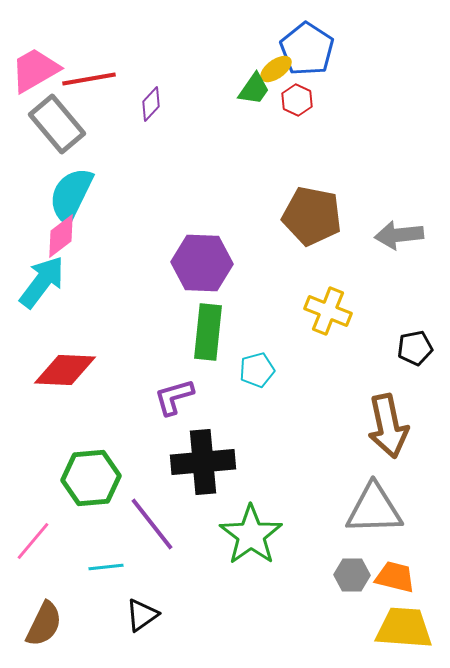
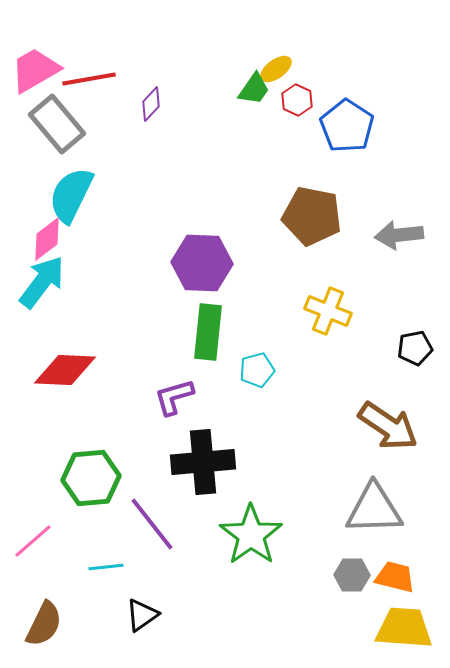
blue pentagon: moved 40 px right, 77 px down
pink diamond: moved 14 px left, 3 px down
brown arrow: rotated 44 degrees counterclockwise
pink line: rotated 9 degrees clockwise
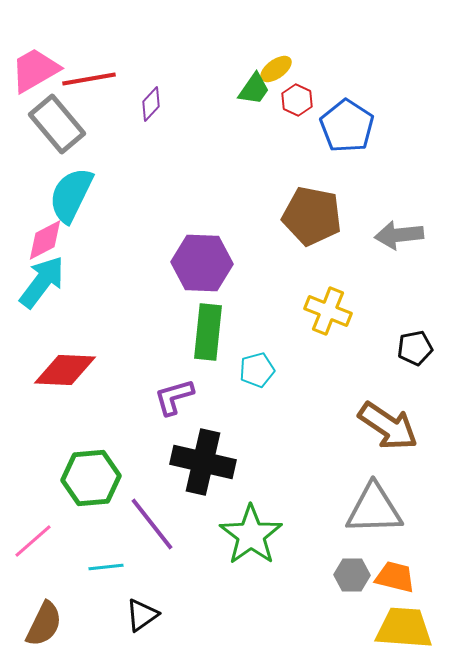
pink diamond: moved 2 px left, 1 px down; rotated 9 degrees clockwise
black cross: rotated 18 degrees clockwise
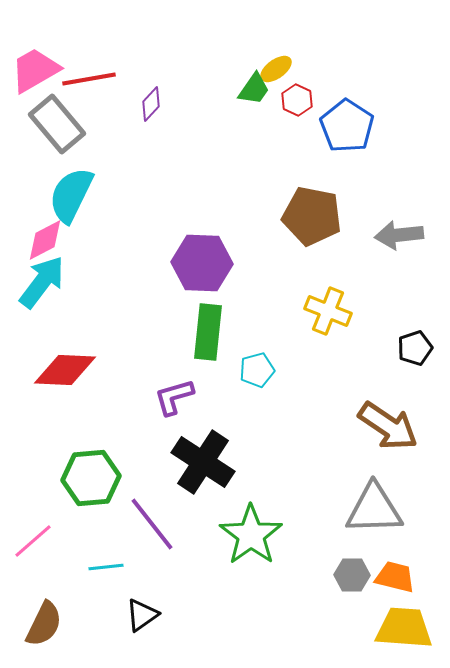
black pentagon: rotated 8 degrees counterclockwise
black cross: rotated 20 degrees clockwise
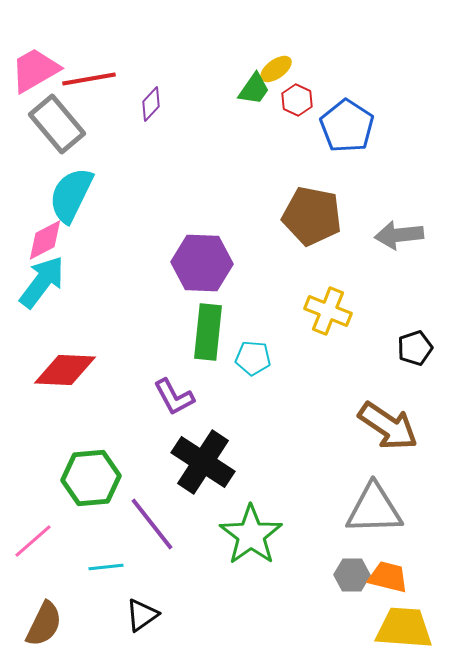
cyan pentagon: moved 4 px left, 12 px up; rotated 20 degrees clockwise
purple L-shape: rotated 102 degrees counterclockwise
orange trapezoid: moved 7 px left
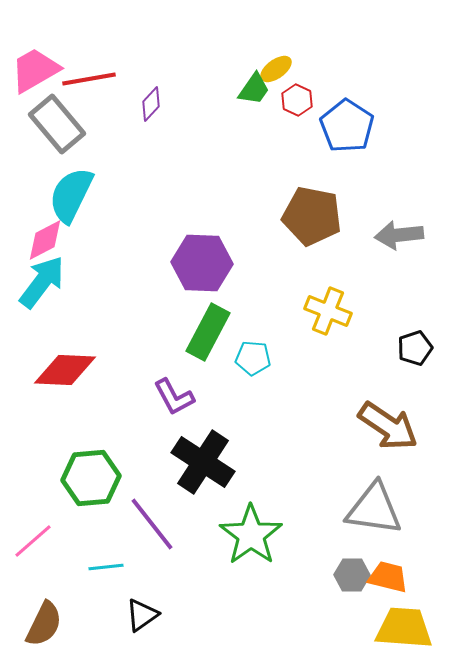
green rectangle: rotated 22 degrees clockwise
gray triangle: rotated 10 degrees clockwise
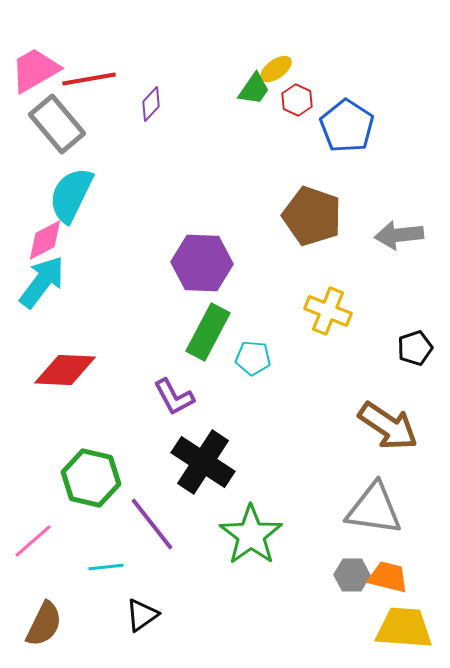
brown pentagon: rotated 8 degrees clockwise
green hexagon: rotated 18 degrees clockwise
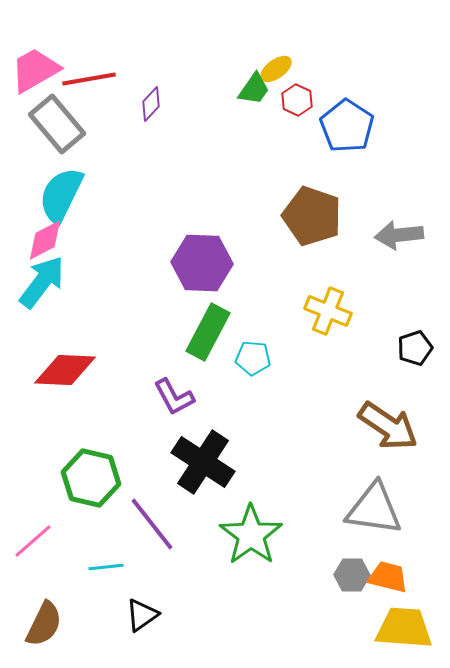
cyan semicircle: moved 10 px left
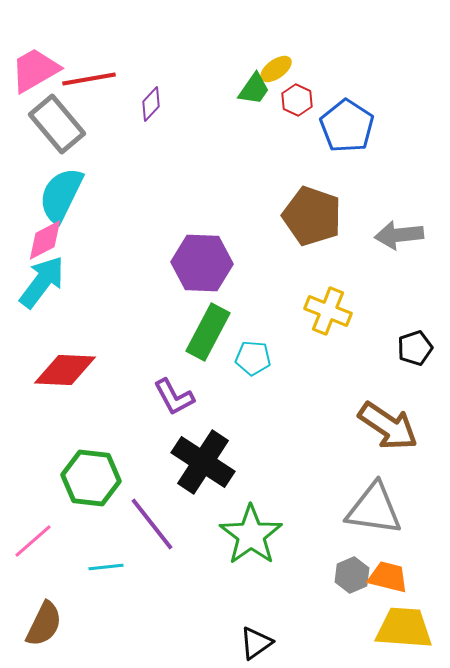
green hexagon: rotated 6 degrees counterclockwise
gray hexagon: rotated 24 degrees counterclockwise
black triangle: moved 114 px right, 28 px down
